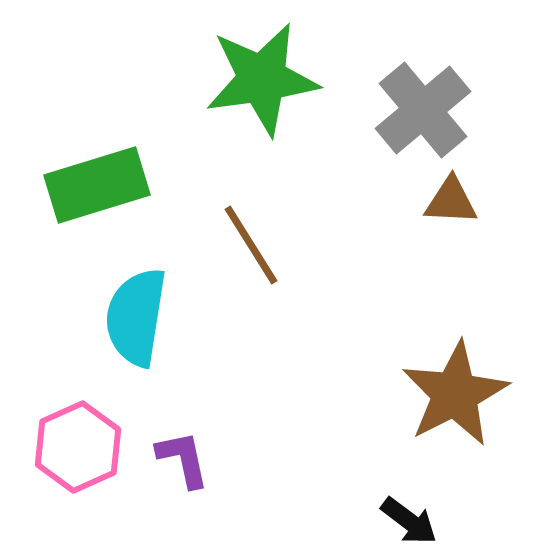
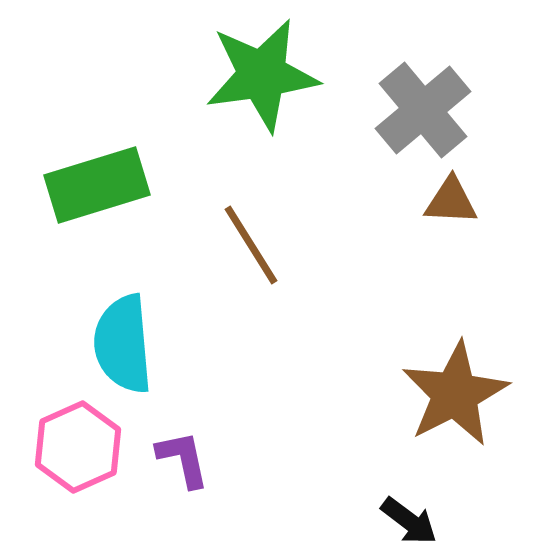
green star: moved 4 px up
cyan semicircle: moved 13 px left, 27 px down; rotated 14 degrees counterclockwise
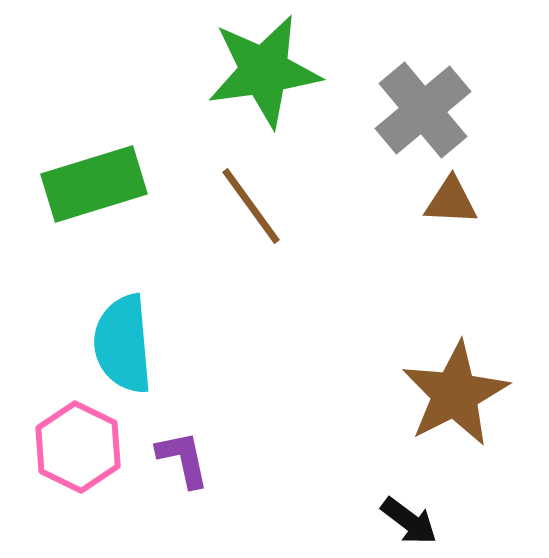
green star: moved 2 px right, 4 px up
green rectangle: moved 3 px left, 1 px up
brown line: moved 39 px up; rotated 4 degrees counterclockwise
pink hexagon: rotated 10 degrees counterclockwise
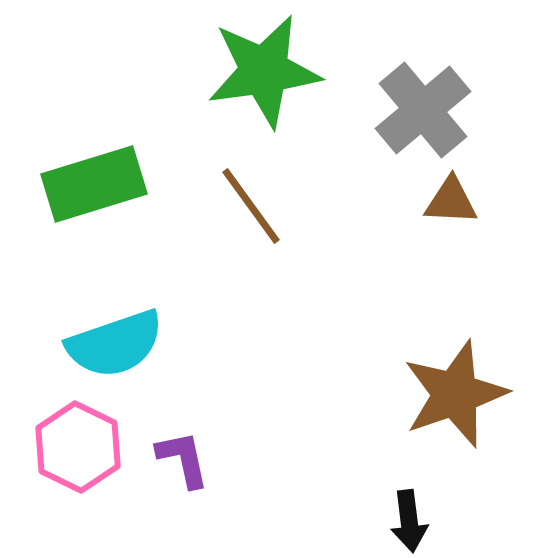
cyan semicircle: moved 8 px left; rotated 104 degrees counterclockwise
brown star: rotated 8 degrees clockwise
black arrow: rotated 46 degrees clockwise
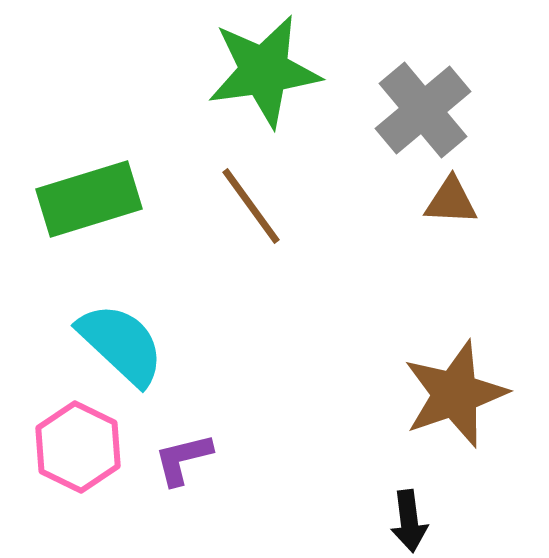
green rectangle: moved 5 px left, 15 px down
cyan semicircle: moved 6 px right; rotated 118 degrees counterclockwise
purple L-shape: rotated 92 degrees counterclockwise
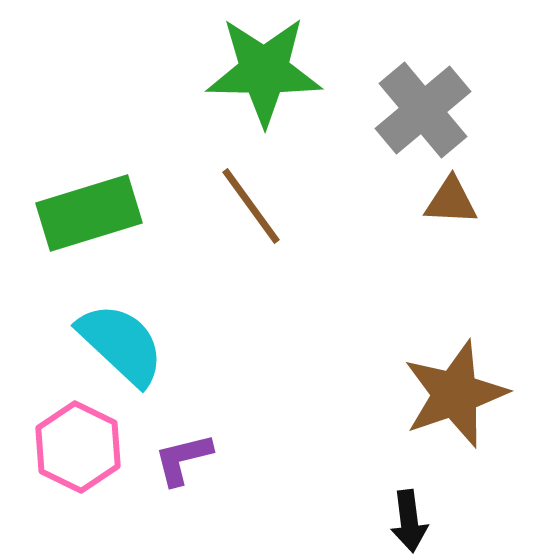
green star: rotated 9 degrees clockwise
green rectangle: moved 14 px down
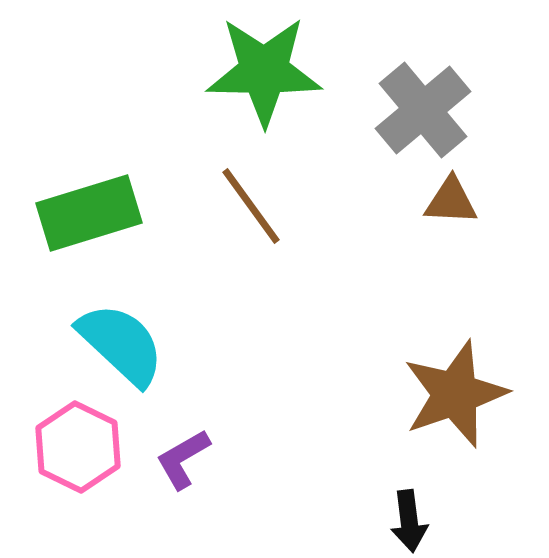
purple L-shape: rotated 16 degrees counterclockwise
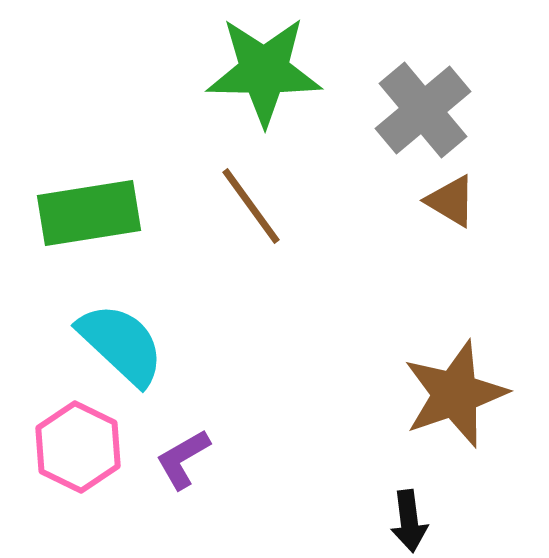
brown triangle: rotated 28 degrees clockwise
green rectangle: rotated 8 degrees clockwise
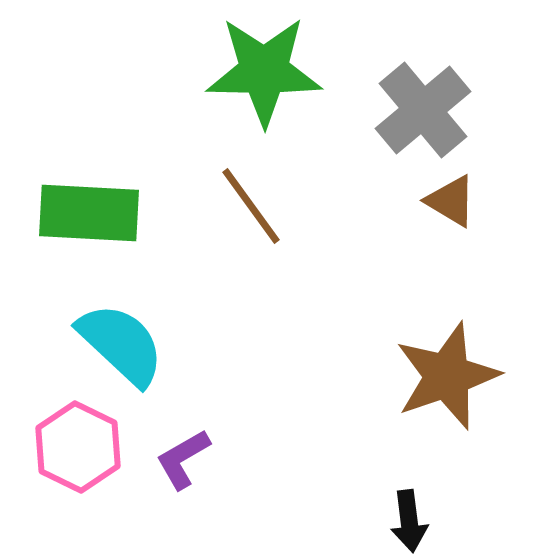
green rectangle: rotated 12 degrees clockwise
brown star: moved 8 px left, 18 px up
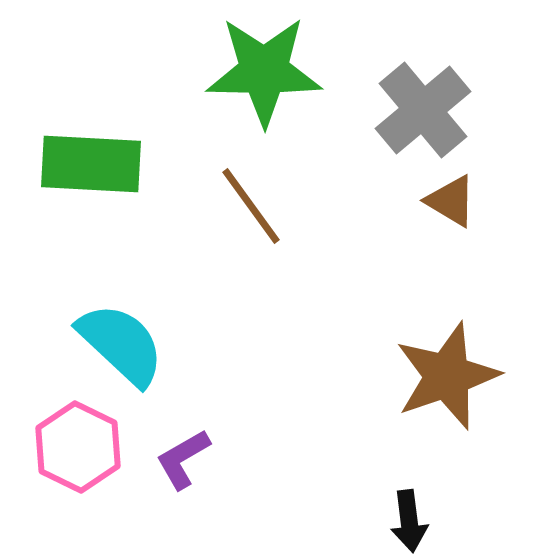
green rectangle: moved 2 px right, 49 px up
